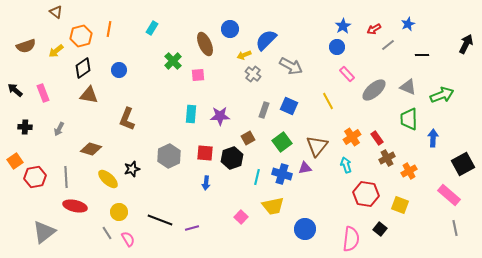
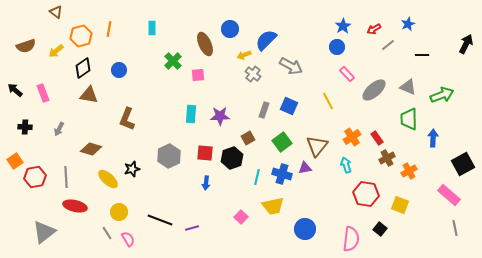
cyan rectangle at (152, 28): rotated 32 degrees counterclockwise
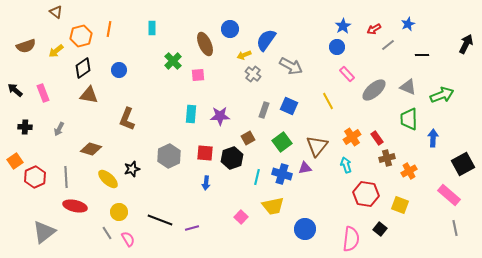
blue semicircle at (266, 40): rotated 10 degrees counterclockwise
brown cross at (387, 158): rotated 14 degrees clockwise
red hexagon at (35, 177): rotated 15 degrees counterclockwise
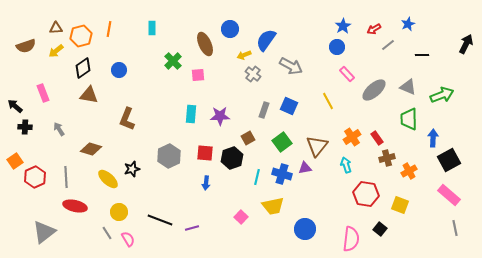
brown triangle at (56, 12): moved 16 px down; rotated 40 degrees counterclockwise
black arrow at (15, 90): moved 16 px down
gray arrow at (59, 129): rotated 120 degrees clockwise
black square at (463, 164): moved 14 px left, 4 px up
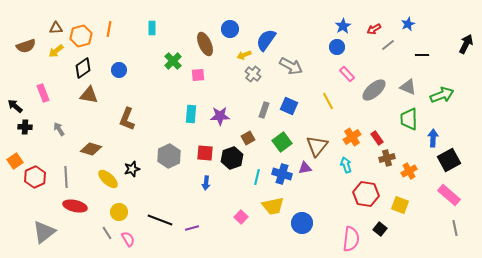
blue circle at (305, 229): moved 3 px left, 6 px up
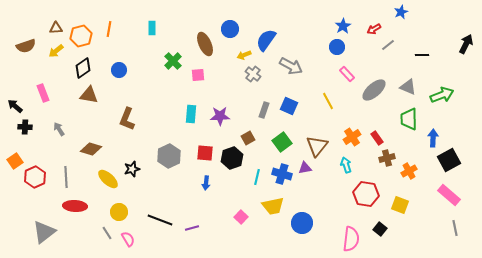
blue star at (408, 24): moved 7 px left, 12 px up
red ellipse at (75, 206): rotated 10 degrees counterclockwise
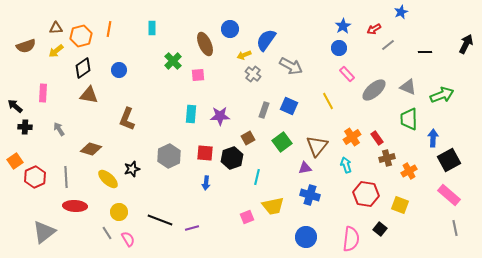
blue circle at (337, 47): moved 2 px right, 1 px down
black line at (422, 55): moved 3 px right, 3 px up
pink rectangle at (43, 93): rotated 24 degrees clockwise
blue cross at (282, 174): moved 28 px right, 21 px down
pink square at (241, 217): moved 6 px right; rotated 24 degrees clockwise
blue circle at (302, 223): moved 4 px right, 14 px down
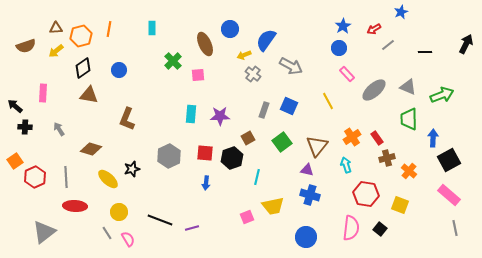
purple triangle at (305, 168): moved 2 px right, 2 px down; rotated 24 degrees clockwise
orange cross at (409, 171): rotated 21 degrees counterclockwise
pink semicircle at (351, 239): moved 11 px up
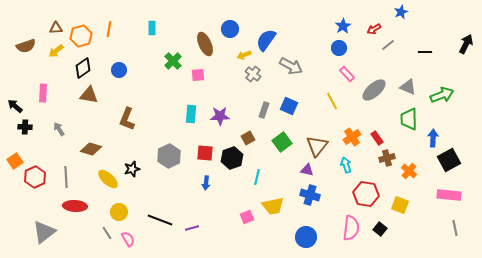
yellow line at (328, 101): moved 4 px right
pink rectangle at (449, 195): rotated 35 degrees counterclockwise
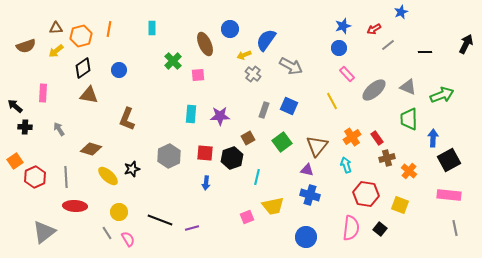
blue star at (343, 26): rotated 14 degrees clockwise
yellow ellipse at (108, 179): moved 3 px up
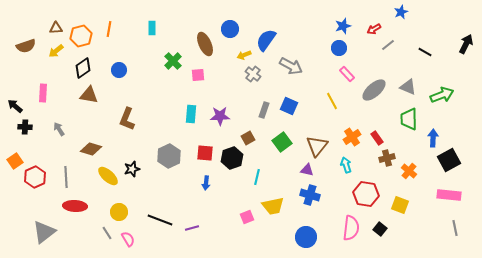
black line at (425, 52): rotated 32 degrees clockwise
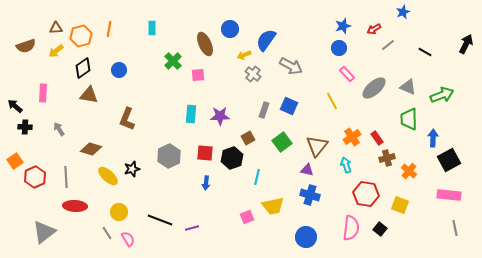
blue star at (401, 12): moved 2 px right
gray ellipse at (374, 90): moved 2 px up
